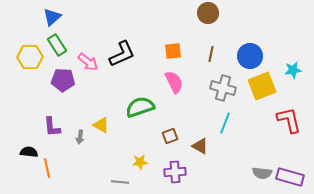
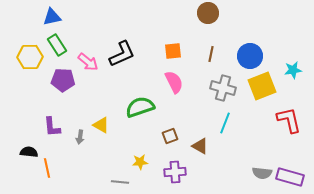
blue triangle: rotated 30 degrees clockwise
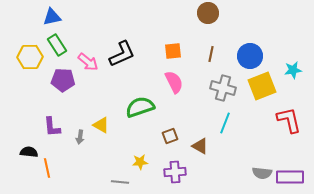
purple rectangle: rotated 16 degrees counterclockwise
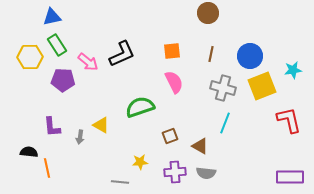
orange square: moved 1 px left
gray semicircle: moved 56 px left
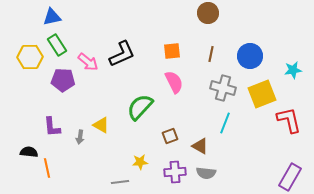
yellow square: moved 8 px down
green semicircle: rotated 28 degrees counterclockwise
purple rectangle: rotated 60 degrees counterclockwise
gray line: rotated 12 degrees counterclockwise
